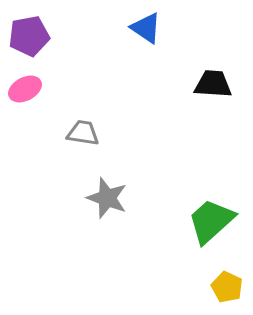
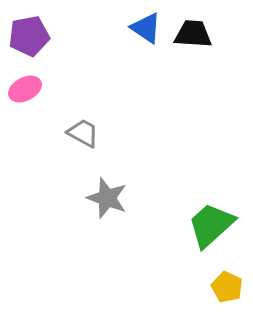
black trapezoid: moved 20 px left, 50 px up
gray trapezoid: rotated 20 degrees clockwise
green trapezoid: moved 4 px down
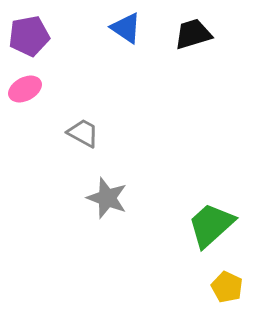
blue triangle: moved 20 px left
black trapezoid: rotated 21 degrees counterclockwise
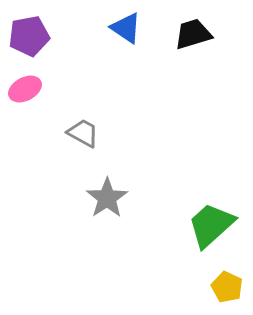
gray star: rotated 18 degrees clockwise
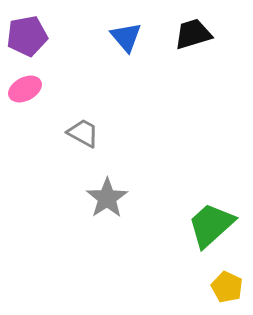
blue triangle: moved 9 px down; rotated 16 degrees clockwise
purple pentagon: moved 2 px left
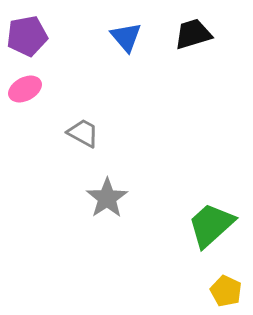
yellow pentagon: moved 1 px left, 4 px down
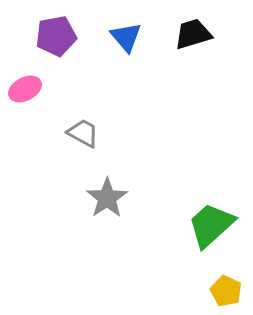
purple pentagon: moved 29 px right
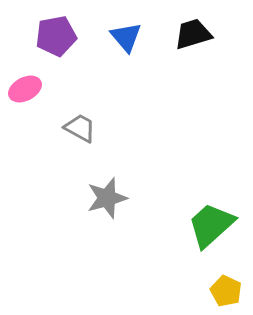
gray trapezoid: moved 3 px left, 5 px up
gray star: rotated 18 degrees clockwise
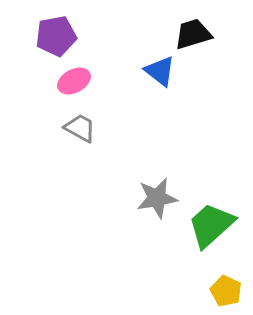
blue triangle: moved 34 px right, 34 px down; rotated 12 degrees counterclockwise
pink ellipse: moved 49 px right, 8 px up
gray star: moved 50 px right; rotated 6 degrees clockwise
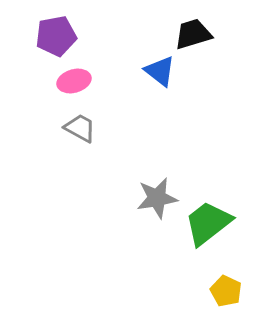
pink ellipse: rotated 12 degrees clockwise
green trapezoid: moved 3 px left, 2 px up; rotated 4 degrees clockwise
